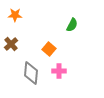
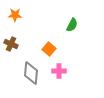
brown cross: rotated 24 degrees counterclockwise
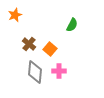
orange star: rotated 24 degrees counterclockwise
brown cross: moved 18 px right; rotated 16 degrees clockwise
orange square: moved 1 px right
gray diamond: moved 4 px right, 1 px up
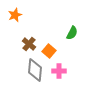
green semicircle: moved 8 px down
orange square: moved 1 px left, 2 px down
gray diamond: moved 2 px up
